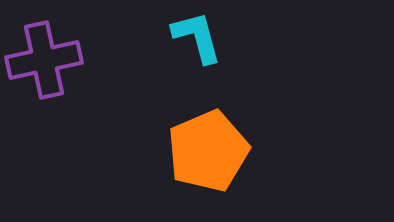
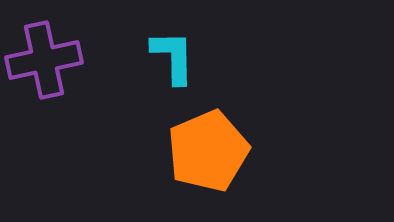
cyan L-shape: moved 24 px left, 20 px down; rotated 14 degrees clockwise
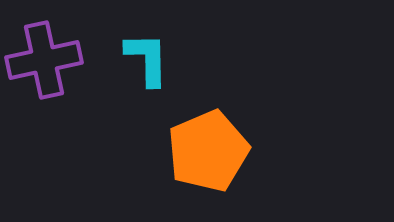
cyan L-shape: moved 26 px left, 2 px down
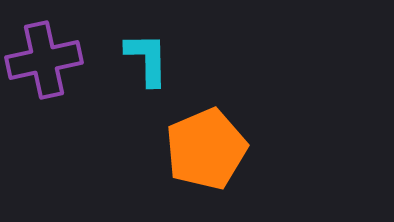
orange pentagon: moved 2 px left, 2 px up
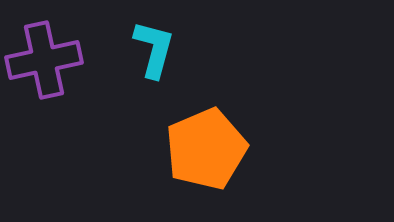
cyan L-shape: moved 7 px right, 10 px up; rotated 16 degrees clockwise
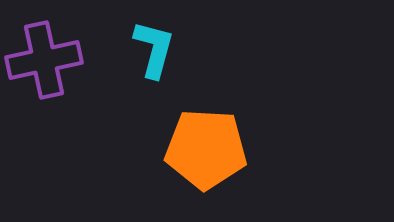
orange pentagon: rotated 26 degrees clockwise
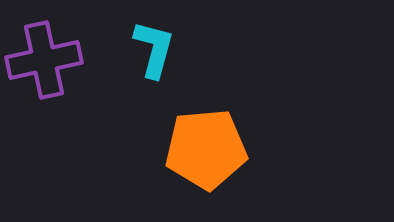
orange pentagon: rotated 8 degrees counterclockwise
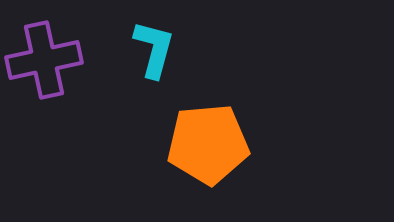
orange pentagon: moved 2 px right, 5 px up
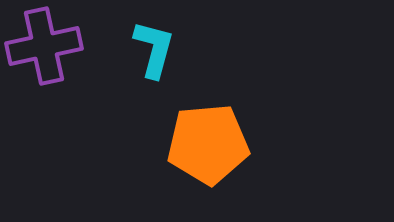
purple cross: moved 14 px up
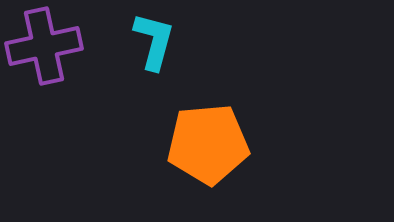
cyan L-shape: moved 8 px up
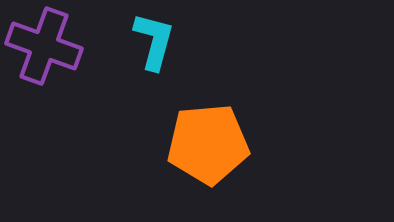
purple cross: rotated 32 degrees clockwise
